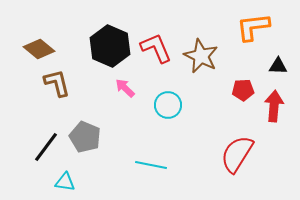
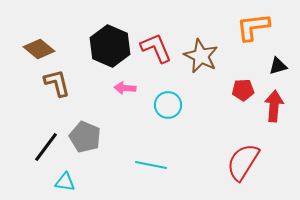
black triangle: rotated 18 degrees counterclockwise
pink arrow: rotated 40 degrees counterclockwise
red semicircle: moved 6 px right, 8 px down
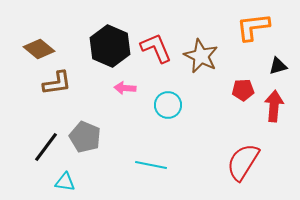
brown L-shape: rotated 96 degrees clockwise
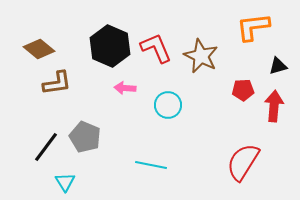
cyan triangle: rotated 50 degrees clockwise
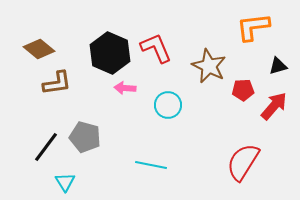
black hexagon: moved 7 px down
brown star: moved 8 px right, 10 px down
red arrow: rotated 36 degrees clockwise
gray pentagon: rotated 8 degrees counterclockwise
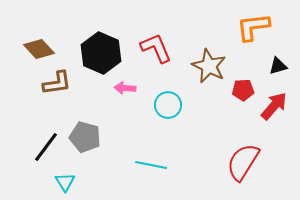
brown diamond: rotated 8 degrees clockwise
black hexagon: moved 9 px left
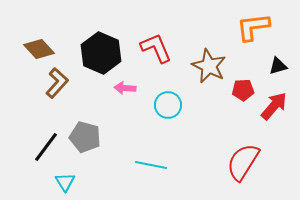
brown L-shape: rotated 40 degrees counterclockwise
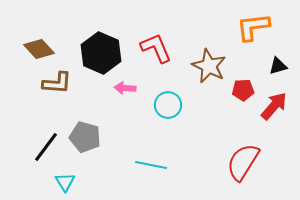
brown L-shape: rotated 52 degrees clockwise
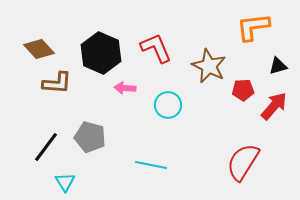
gray pentagon: moved 5 px right
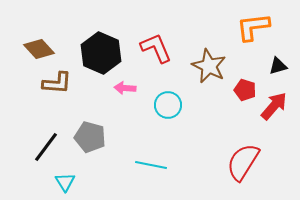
red pentagon: moved 2 px right; rotated 20 degrees clockwise
